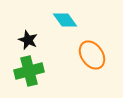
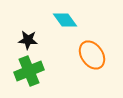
black star: rotated 18 degrees counterclockwise
green cross: rotated 8 degrees counterclockwise
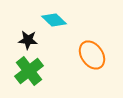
cyan diamond: moved 11 px left; rotated 10 degrees counterclockwise
green cross: rotated 16 degrees counterclockwise
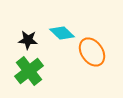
cyan diamond: moved 8 px right, 13 px down
orange ellipse: moved 3 px up
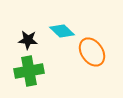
cyan diamond: moved 2 px up
green cross: rotated 28 degrees clockwise
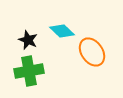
black star: rotated 18 degrees clockwise
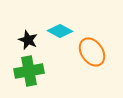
cyan diamond: moved 2 px left; rotated 15 degrees counterclockwise
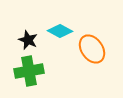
orange ellipse: moved 3 px up
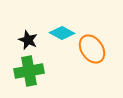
cyan diamond: moved 2 px right, 2 px down
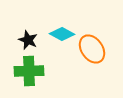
cyan diamond: moved 1 px down
green cross: rotated 8 degrees clockwise
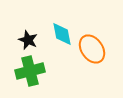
cyan diamond: rotated 50 degrees clockwise
green cross: moved 1 px right; rotated 12 degrees counterclockwise
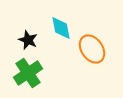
cyan diamond: moved 1 px left, 6 px up
green cross: moved 2 px left, 2 px down; rotated 20 degrees counterclockwise
